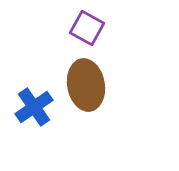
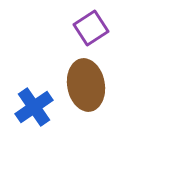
purple square: moved 4 px right; rotated 28 degrees clockwise
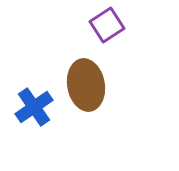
purple square: moved 16 px right, 3 px up
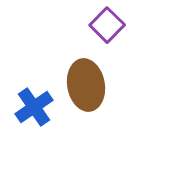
purple square: rotated 12 degrees counterclockwise
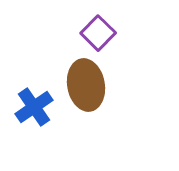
purple square: moved 9 px left, 8 px down
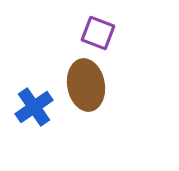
purple square: rotated 24 degrees counterclockwise
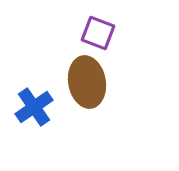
brown ellipse: moved 1 px right, 3 px up
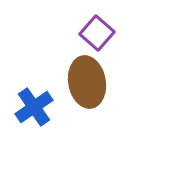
purple square: moved 1 px left; rotated 20 degrees clockwise
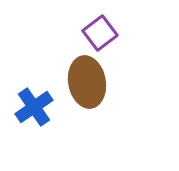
purple square: moved 3 px right; rotated 12 degrees clockwise
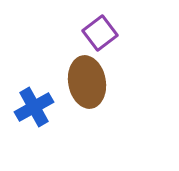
blue cross: rotated 6 degrees clockwise
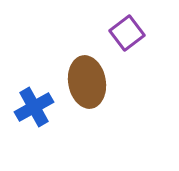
purple square: moved 27 px right
